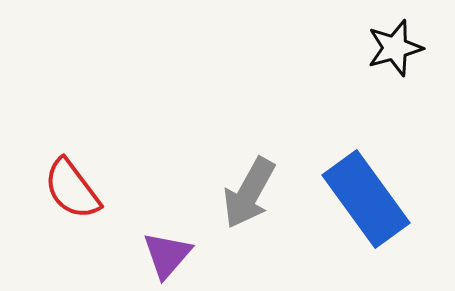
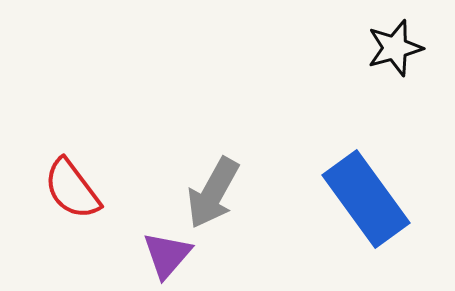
gray arrow: moved 36 px left
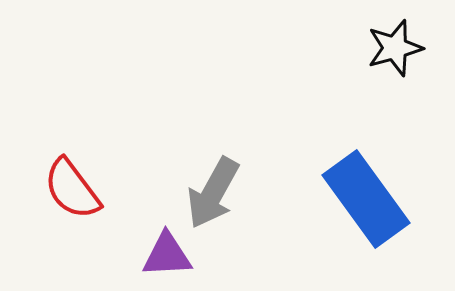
purple triangle: rotated 46 degrees clockwise
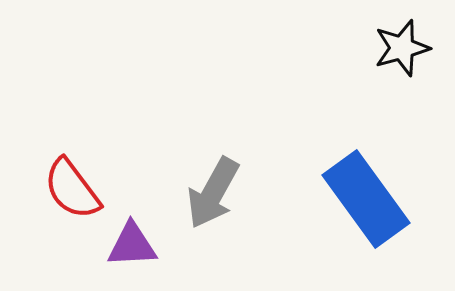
black star: moved 7 px right
purple triangle: moved 35 px left, 10 px up
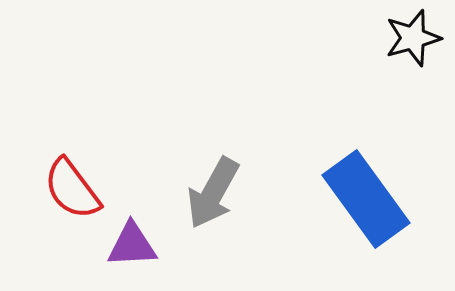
black star: moved 11 px right, 10 px up
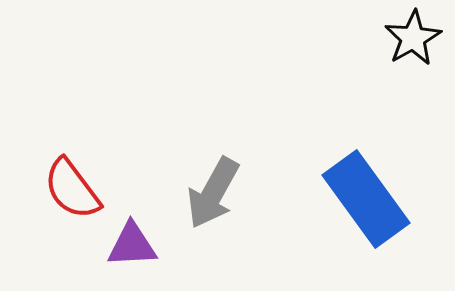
black star: rotated 14 degrees counterclockwise
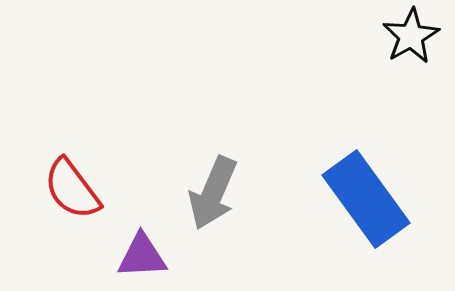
black star: moved 2 px left, 2 px up
gray arrow: rotated 6 degrees counterclockwise
purple triangle: moved 10 px right, 11 px down
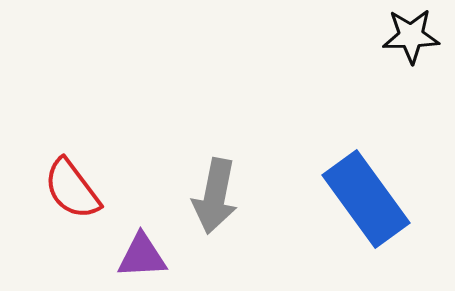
black star: rotated 28 degrees clockwise
gray arrow: moved 2 px right, 3 px down; rotated 12 degrees counterclockwise
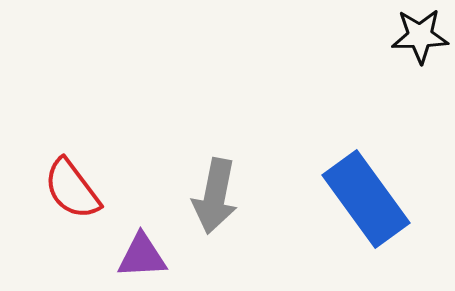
black star: moved 9 px right
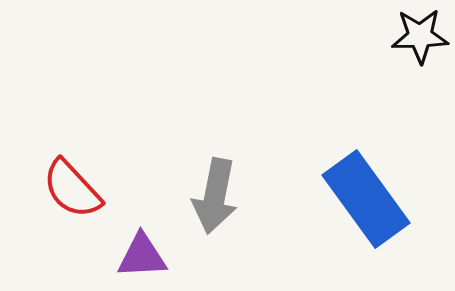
red semicircle: rotated 6 degrees counterclockwise
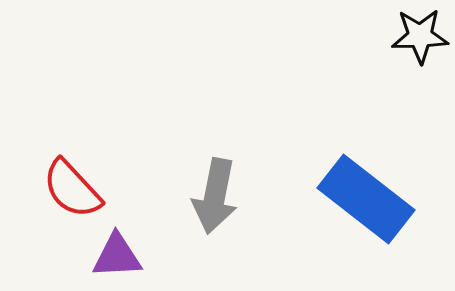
blue rectangle: rotated 16 degrees counterclockwise
purple triangle: moved 25 px left
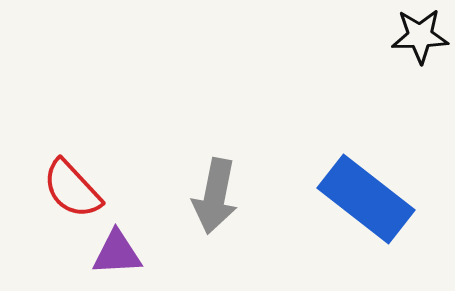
purple triangle: moved 3 px up
